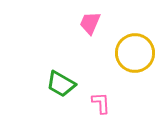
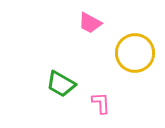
pink trapezoid: rotated 85 degrees counterclockwise
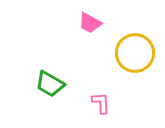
green trapezoid: moved 11 px left
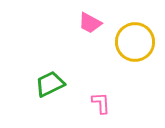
yellow circle: moved 11 px up
green trapezoid: rotated 124 degrees clockwise
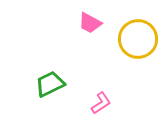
yellow circle: moved 3 px right, 3 px up
pink L-shape: rotated 60 degrees clockwise
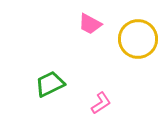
pink trapezoid: moved 1 px down
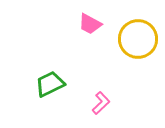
pink L-shape: rotated 10 degrees counterclockwise
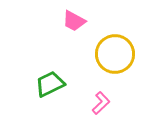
pink trapezoid: moved 16 px left, 3 px up
yellow circle: moved 23 px left, 15 px down
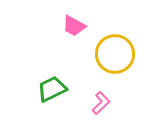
pink trapezoid: moved 5 px down
green trapezoid: moved 2 px right, 5 px down
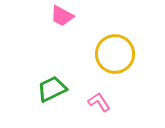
pink trapezoid: moved 12 px left, 10 px up
pink L-shape: moved 2 px left, 1 px up; rotated 80 degrees counterclockwise
